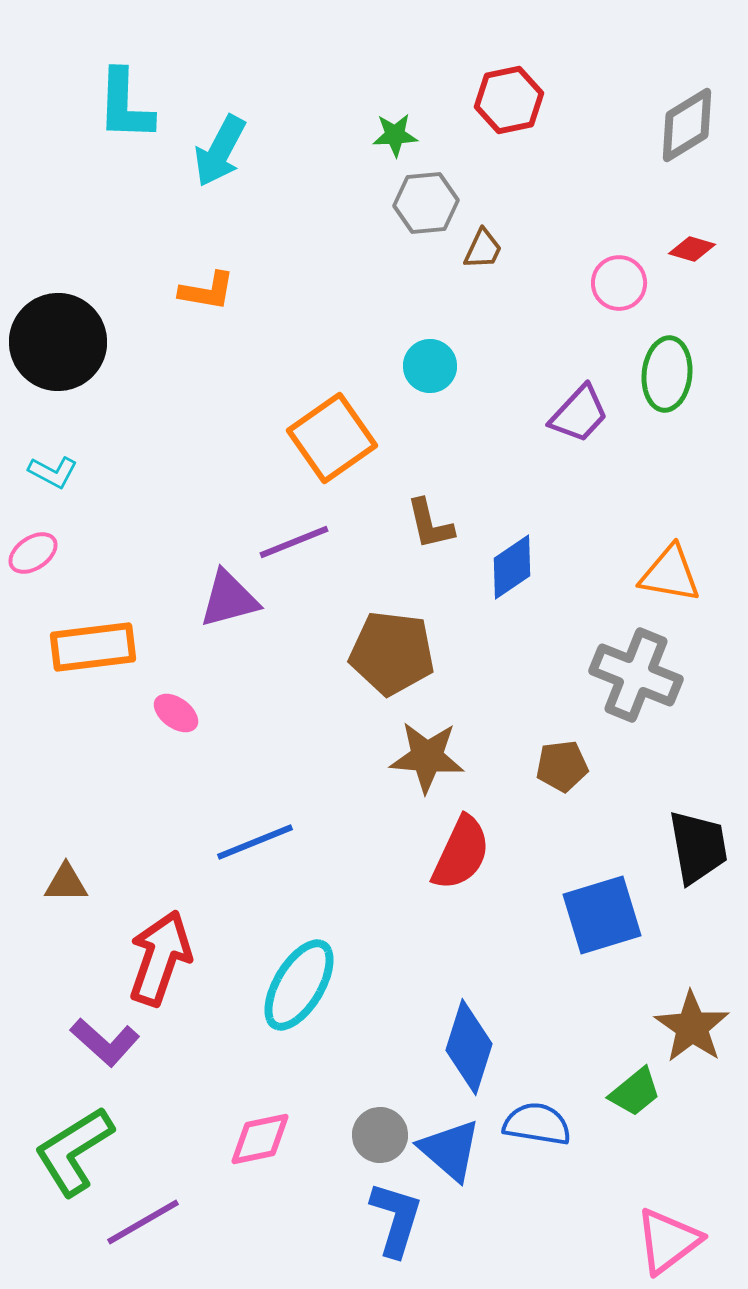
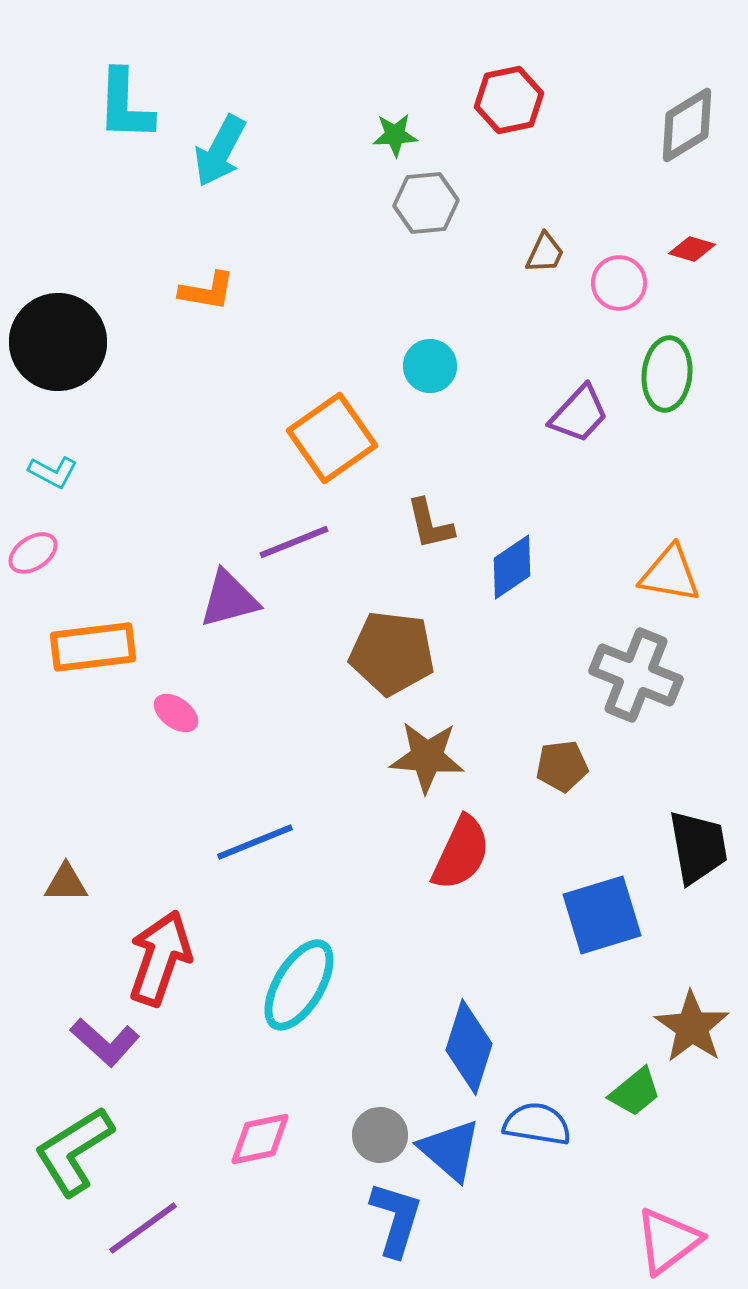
brown trapezoid at (483, 249): moved 62 px right, 4 px down
purple line at (143, 1222): moved 6 px down; rotated 6 degrees counterclockwise
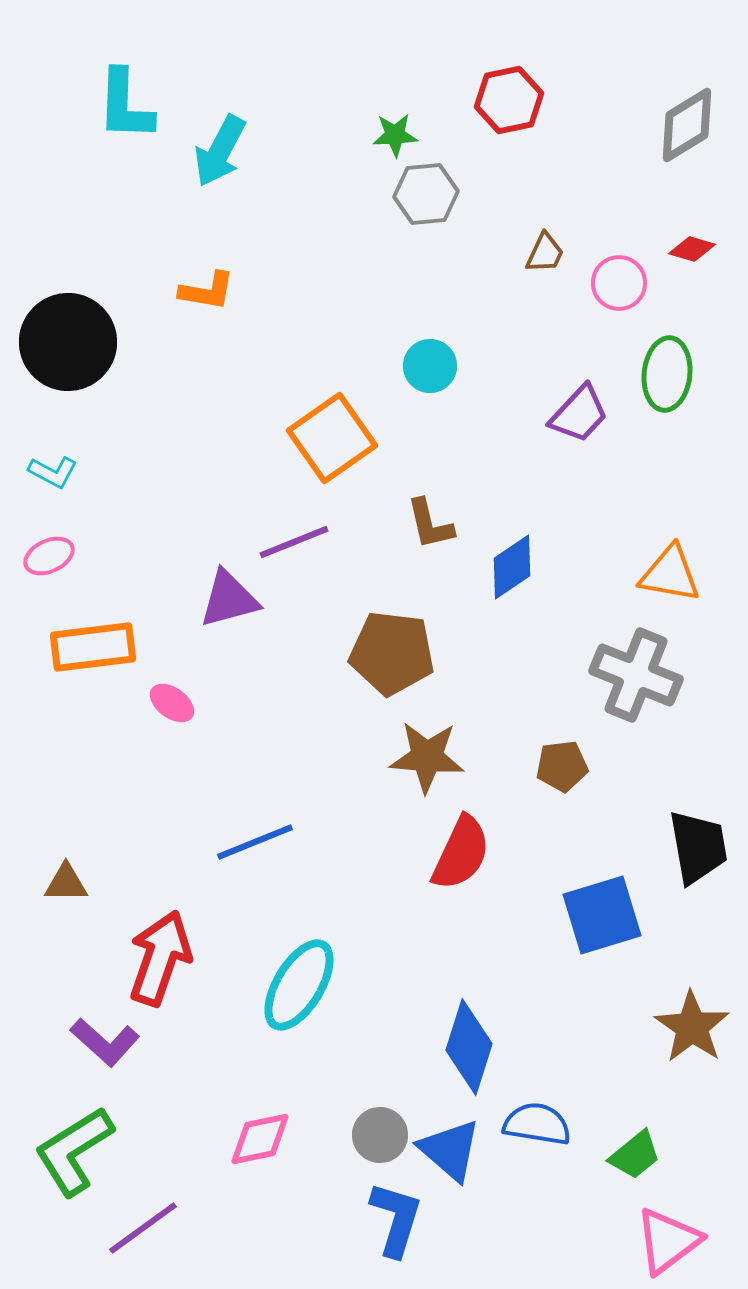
gray hexagon at (426, 203): moved 9 px up
black circle at (58, 342): moved 10 px right
pink ellipse at (33, 553): moved 16 px right, 3 px down; rotated 9 degrees clockwise
pink ellipse at (176, 713): moved 4 px left, 10 px up
green trapezoid at (635, 1092): moved 63 px down
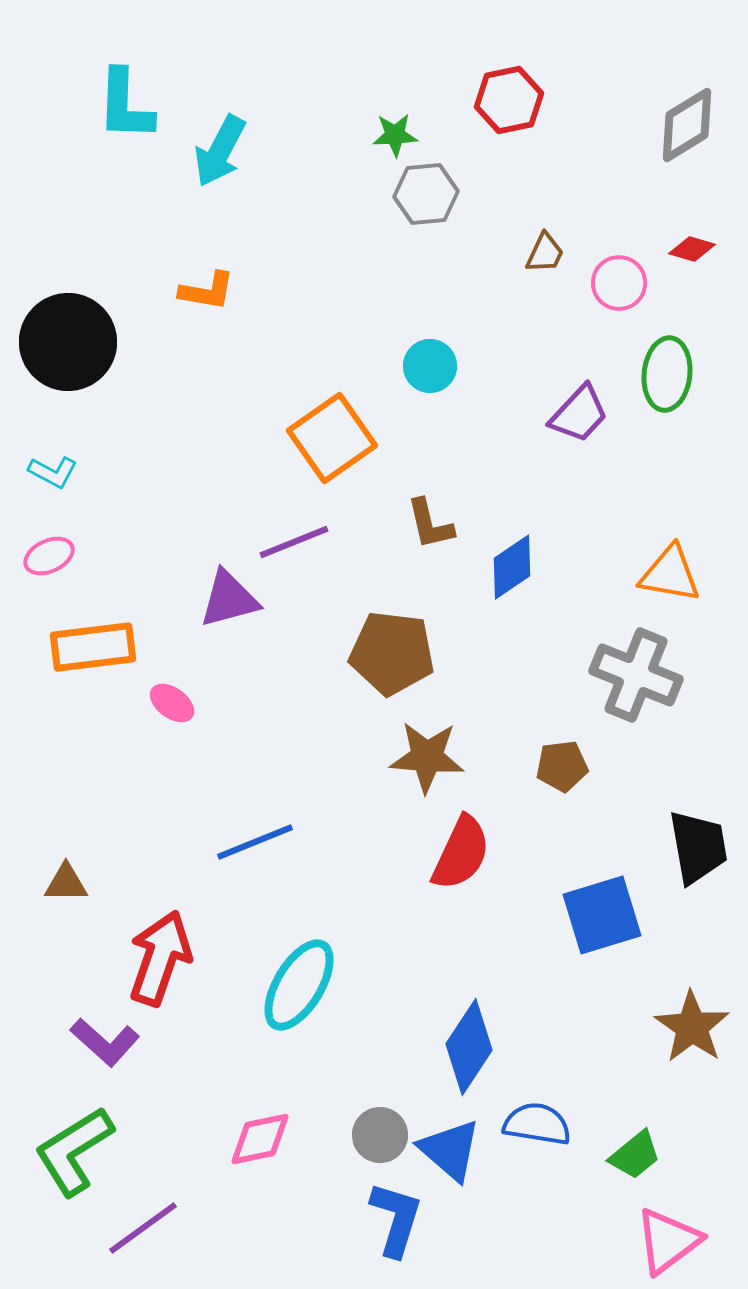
blue diamond at (469, 1047): rotated 16 degrees clockwise
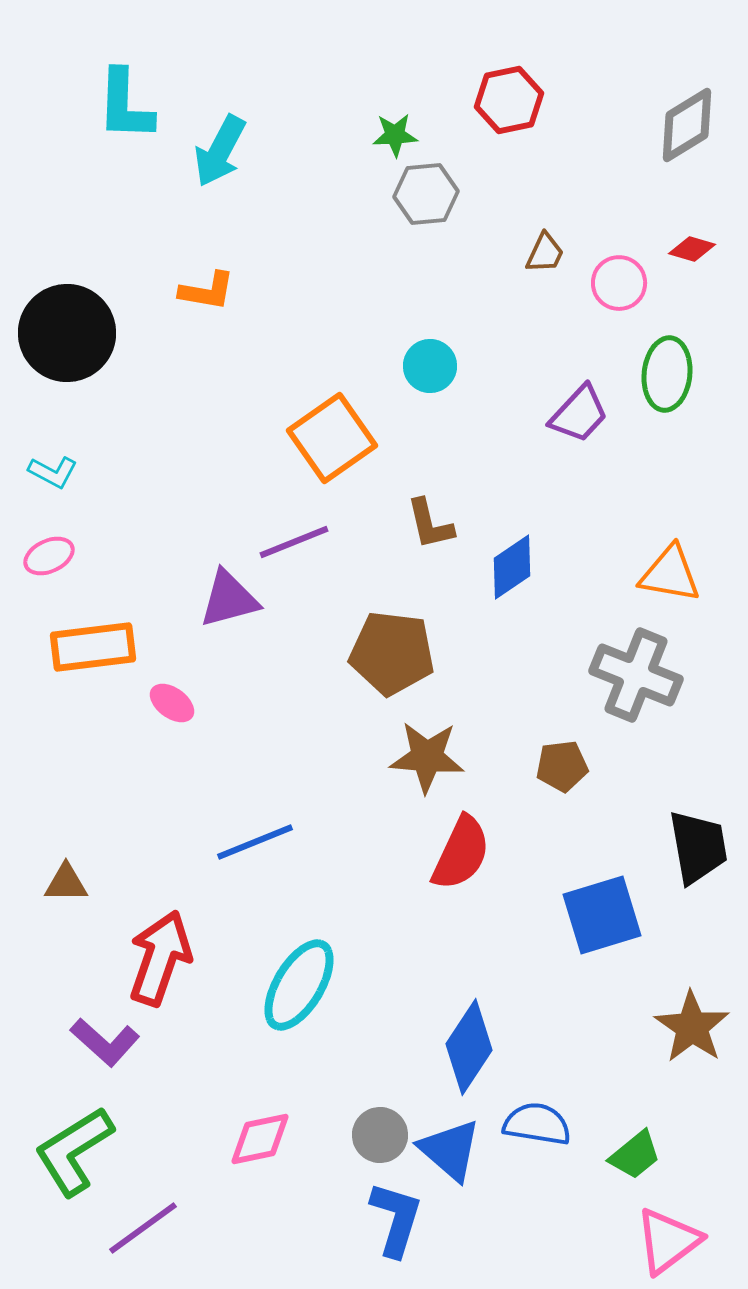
black circle at (68, 342): moved 1 px left, 9 px up
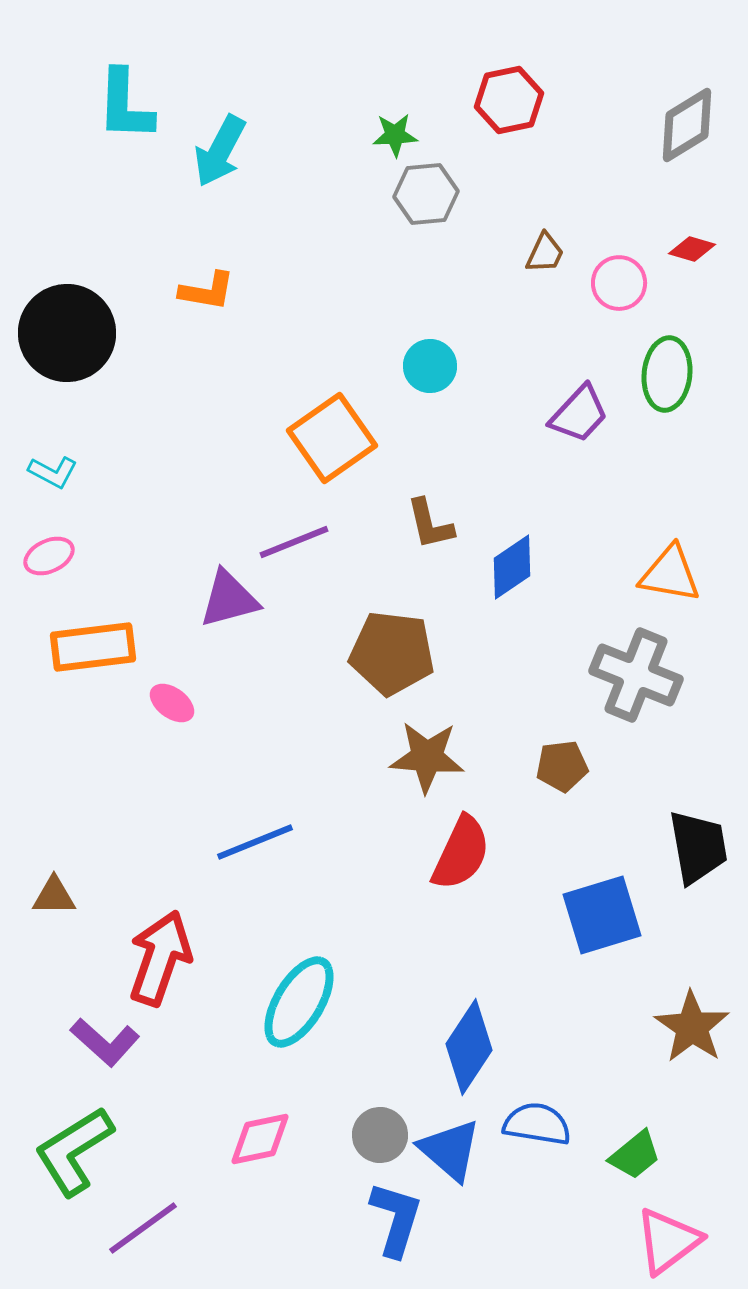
brown triangle at (66, 883): moved 12 px left, 13 px down
cyan ellipse at (299, 985): moved 17 px down
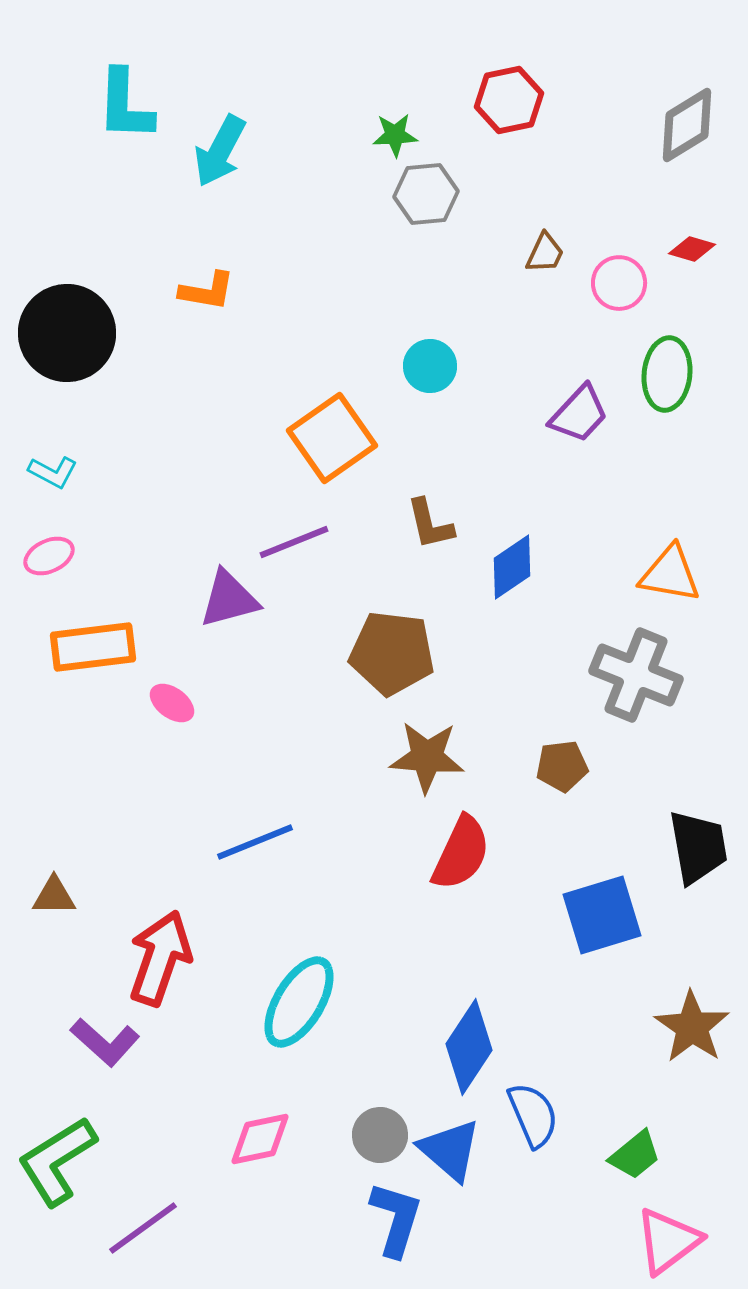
blue semicircle at (537, 1124): moved 4 px left, 9 px up; rotated 58 degrees clockwise
green L-shape at (74, 1151): moved 17 px left, 10 px down
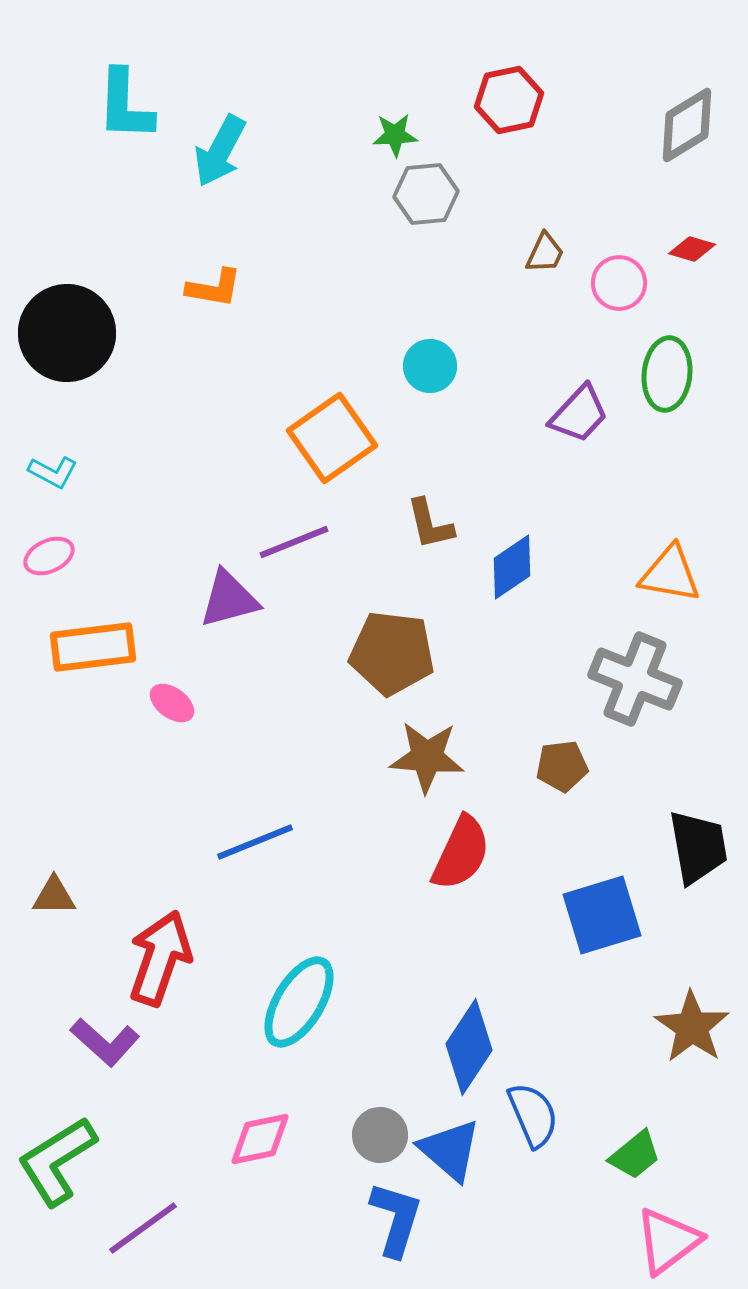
orange L-shape at (207, 291): moved 7 px right, 3 px up
gray cross at (636, 675): moved 1 px left, 4 px down
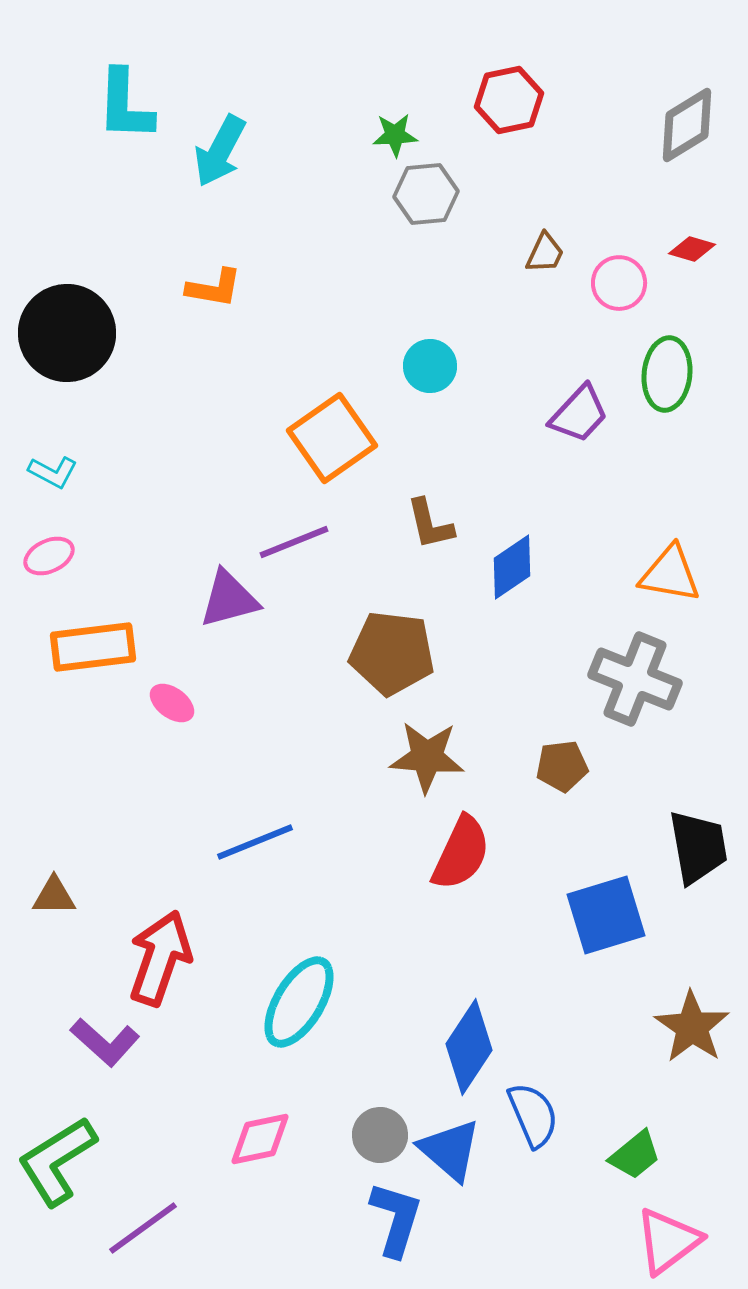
blue square at (602, 915): moved 4 px right
